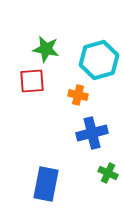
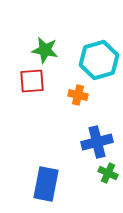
green star: moved 1 px left, 1 px down
blue cross: moved 5 px right, 9 px down
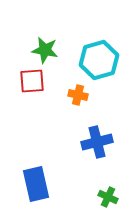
green cross: moved 24 px down
blue rectangle: moved 10 px left; rotated 24 degrees counterclockwise
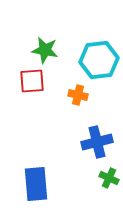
cyan hexagon: rotated 9 degrees clockwise
blue rectangle: rotated 8 degrees clockwise
green cross: moved 1 px right, 19 px up
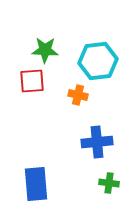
green star: rotated 8 degrees counterclockwise
cyan hexagon: moved 1 px left, 1 px down
blue cross: rotated 8 degrees clockwise
green cross: moved 5 px down; rotated 18 degrees counterclockwise
